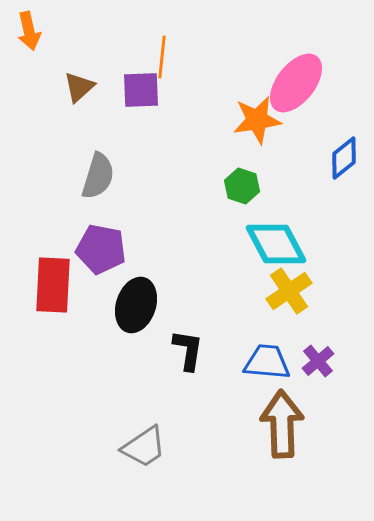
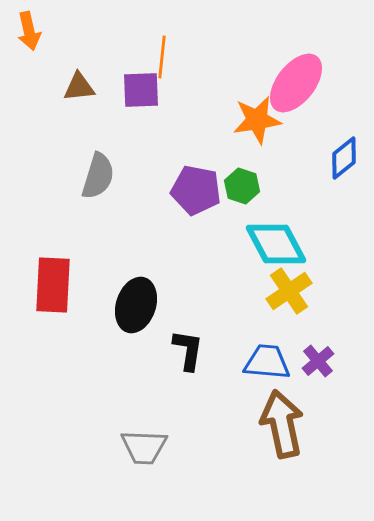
brown triangle: rotated 36 degrees clockwise
purple pentagon: moved 95 px right, 59 px up
brown arrow: rotated 10 degrees counterclockwise
gray trapezoid: rotated 36 degrees clockwise
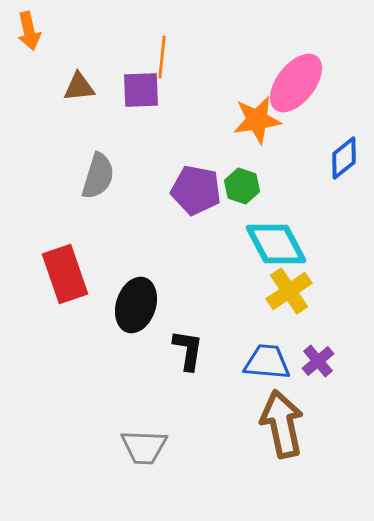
red rectangle: moved 12 px right, 11 px up; rotated 22 degrees counterclockwise
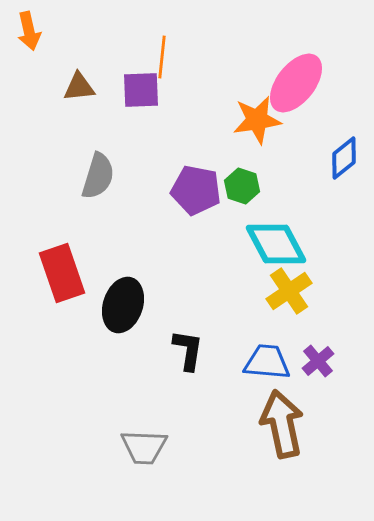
red rectangle: moved 3 px left, 1 px up
black ellipse: moved 13 px left
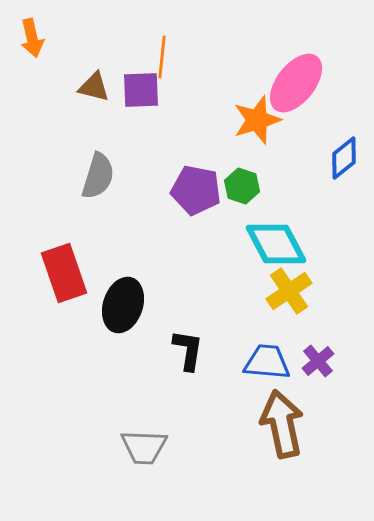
orange arrow: moved 3 px right, 7 px down
brown triangle: moved 15 px right; rotated 20 degrees clockwise
orange star: rotated 9 degrees counterclockwise
red rectangle: moved 2 px right
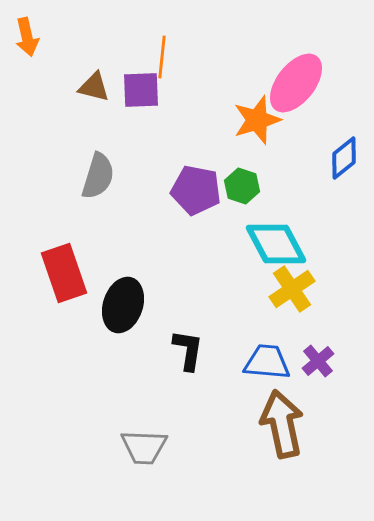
orange arrow: moved 5 px left, 1 px up
yellow cross: moved 3 px right, 2 px up
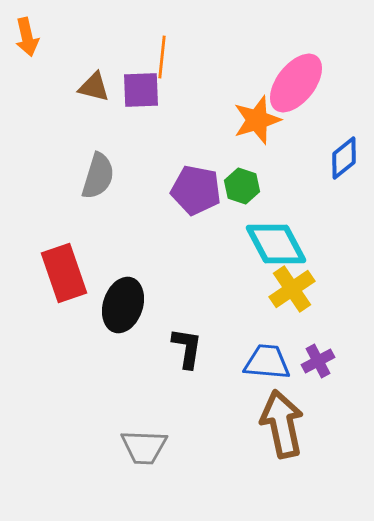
black L-shape: moved 1 px left, 2 px up
purple cross: rotated 12 degrees clockwise
